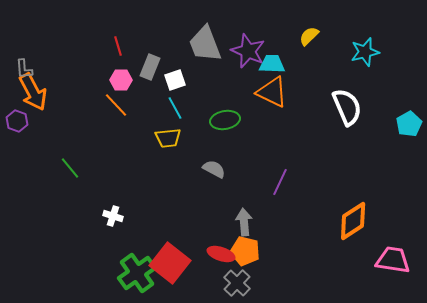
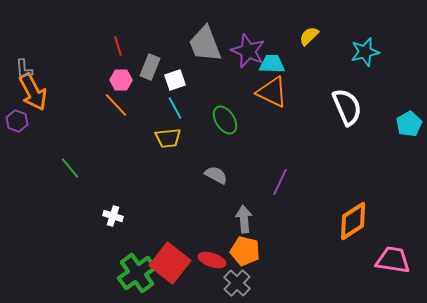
green ellipse: rotated 68 degrees clockwise
gray semicircle: moved 2 px right, 6 px down
gray arrow: moved 3 px up
red ellipse: moved 9 px left, 6 px down
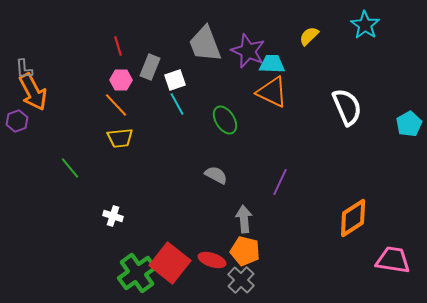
cyan star: moved 27 px up; rotated 24 degrees counterclockwise
cyan line: moved 2 px right, 4 px up
purple hexagon: rotated 20 degrees clockwise
yellow trapezoid: moved 48 px left
orange diamond: moved 3 px up
gray cross: moved 4 px right, 3 px up
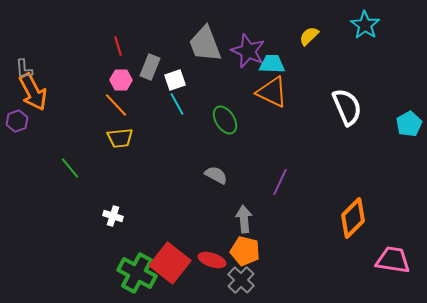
orange diamond: rotated 12 degrees counterclockwise
green cross: rotated 27 degrees counterclockwise
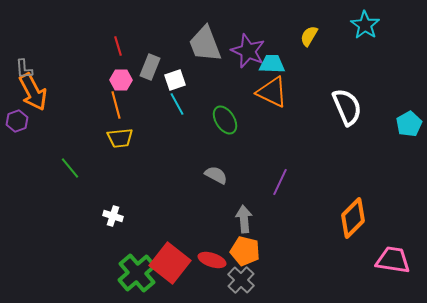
yellow semicircle: rotated 15 degrees counterclockwise
orange line: rotated 28 degrees clockwise
green cross: rotated 21 degrees clockwise
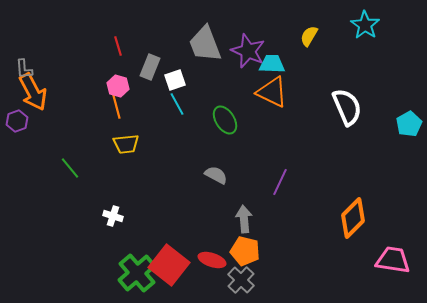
pink hexagon: moved 3 px left, 6 px down; rotated 15 degrees clockwise
yellow trapezoid: moved 6 px right, 6 px down
red square: moved 1 px left, 2 px down
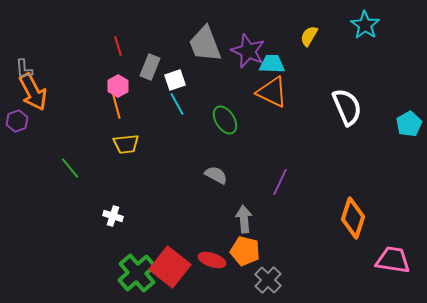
pink hexagon: rotated 15 degrees clockwise
orange diamond: rotated 27 degrees counterclockwise
red square: moved 1 px right, 2 px down
gray cross: moved 27 px right
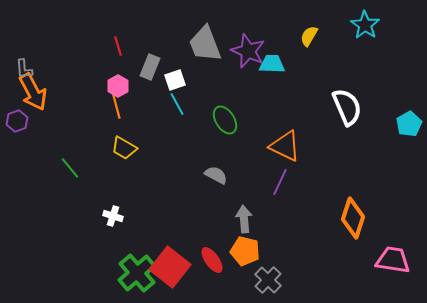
orange triangle: moved 13 px right, 54 px down
yellow trapezoid: moved 2 px left, 4 px down; rotated 36 degrees clockwise
red ellipse: rotated 36 degrees clockwise
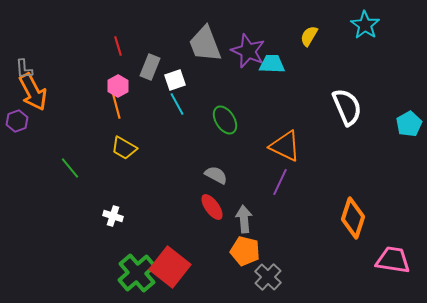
red ellipse: moved 53 px up
gray cross: moved 3 px up
